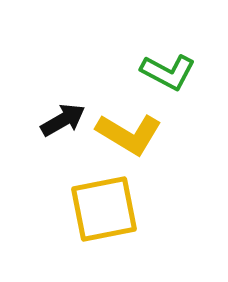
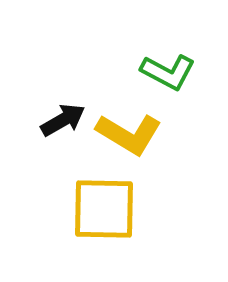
yellow square: rotated 12 degrees clockwise
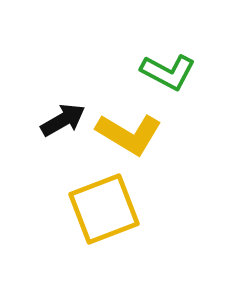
yellow square: rotated 22 degrees counterclockwise
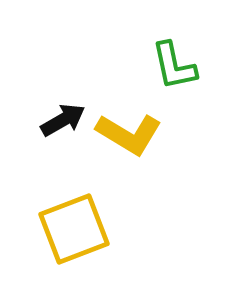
green L-shape: moved 6 px right, 6 px up; rotated 50 degrees clockwise
yellow square: moved 30 px left, 20 px down
